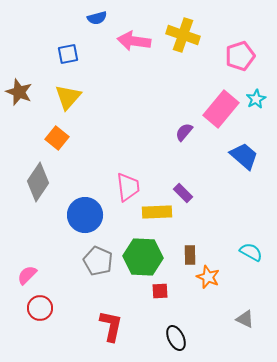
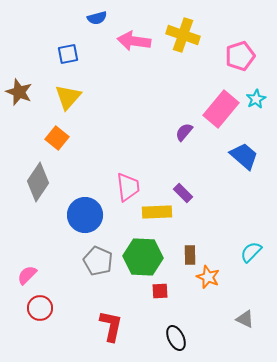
cyan semicircle: rotated 75 degrees counterclockwise
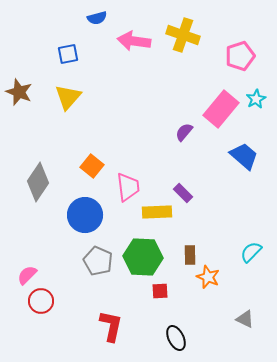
orange square: moved 35 px right, 28 px down
red circle: moved 1 px right, 7 px up
